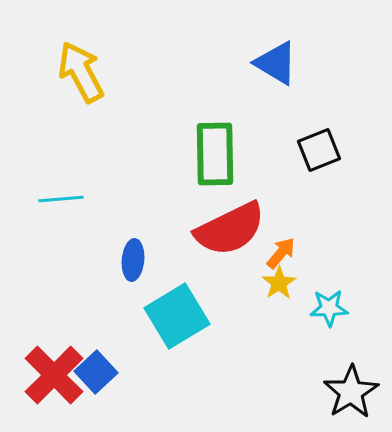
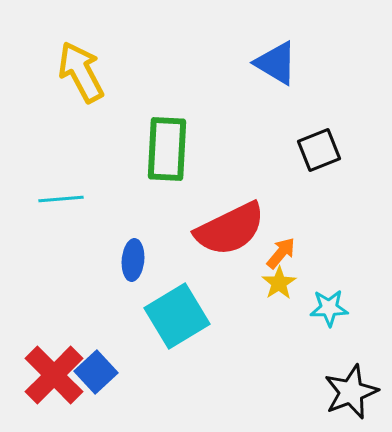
green rectangle: moved 48 px left, 5 px up; rotated 4 degrees clockwise
black star: rotated 10 degrees clockwise
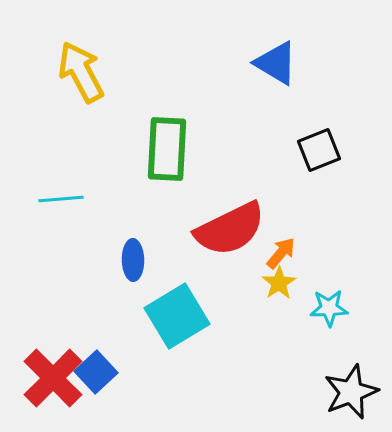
blue ellipse: rotated 6 degrees counterclockwise
red cross: moved 1 px left, 3 px down
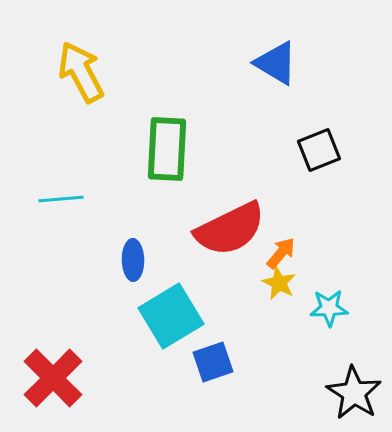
yellow star: rotated 12 degrees counterclockwise
cyan square: moved 6 px left
blue square: moved 117 px right, 10 px up; rotated 24 degrees clockwise
black star: moved 3 px right, 1 px down; rotated 18 degrees counterclockwise
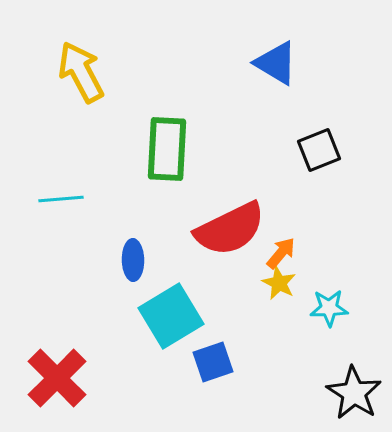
red cross: moved 4 px right
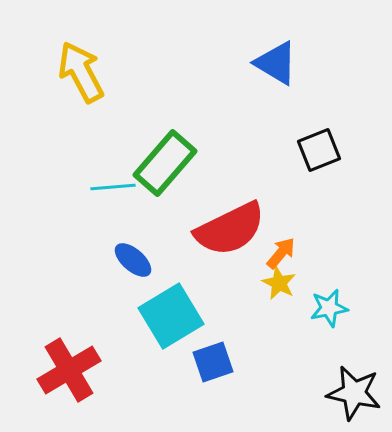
green rectangle: moved 2 px left, 14 px down; rotated 38 degrees clockwise
cyan line: moved 52 px right, 12 px up
blue ellipse: rotated 48 degrees counterclockwise
cyan star: rotated 9 degrees counterclockwise
red cross: moved 12 px right, 8 px up; rotated 14 degrees clockwise
black star: rotated 20 degrees counterclockwise
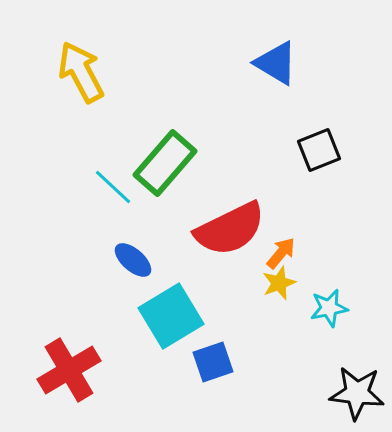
cyan line: rotated 48 degrees clockwise
yellow star: rotated 24 degrees clockwise
black star: moved 3 px right; rotated 6 degrees counterclockwise
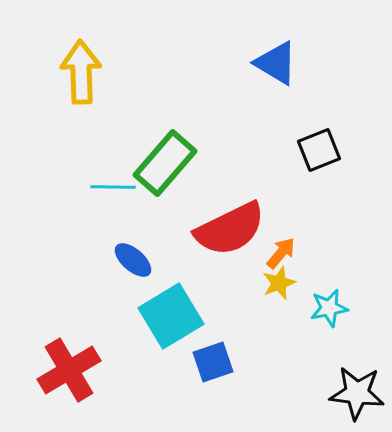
yellow arrow: rotated 26 degrees clockwise
cyan line: rotated 42 degrees counterclockwise
